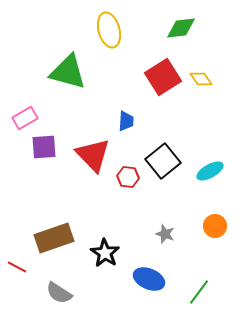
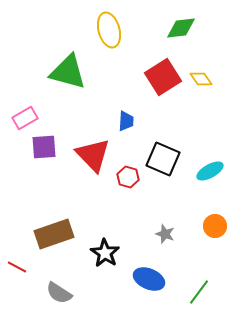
black square: moved 2 px up; rotated 28 degrees counterclockwise
red hexagon: rotated 10 degrees clockwise
brown rectangle: moved 4 px up
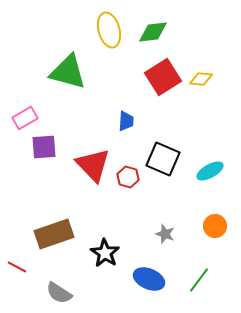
green diamond: moved 28 px left, 4 px down
yellow diamond: rotated 50 degrees counterclockwise
red triangle: moved 10 px down
green line: moved 12 px up
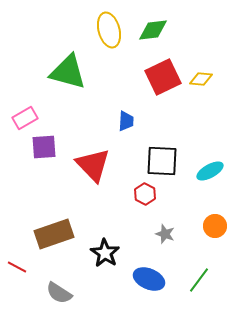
green diamond: moved 2 px up
red square: rotated 6 degrees clockwise
black square: moved 1 px left, 2 px down; rotated 20 degrees counterclockwise
red hexagon: moved 17 px right, 17 px down; rotated 10 degrees clockwise
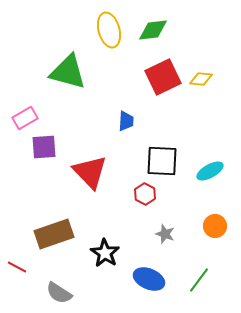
red triangle: moved 3 px left, 7 px down
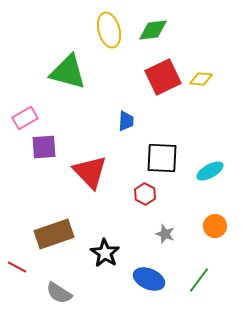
black square: moved 3 px up
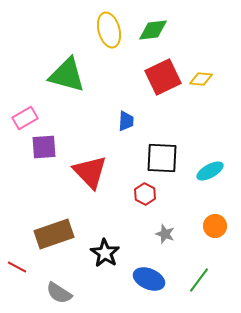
green triangle: moved 1 px left, 3 px down
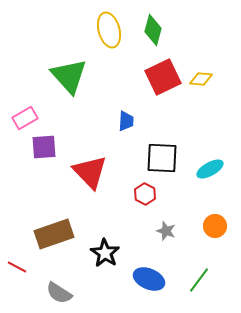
green diamond: rotated 68 degrees counterclockwise
green triangle: moved 2 px right, 1 px down; rotated 33 degrees clockwise
cyan ellipse: moved 2 px up
gray star: moved 1 px right, 3 px up
